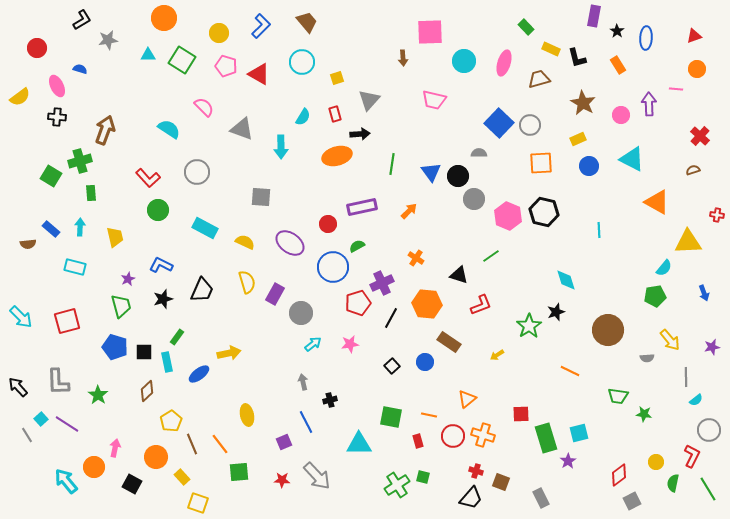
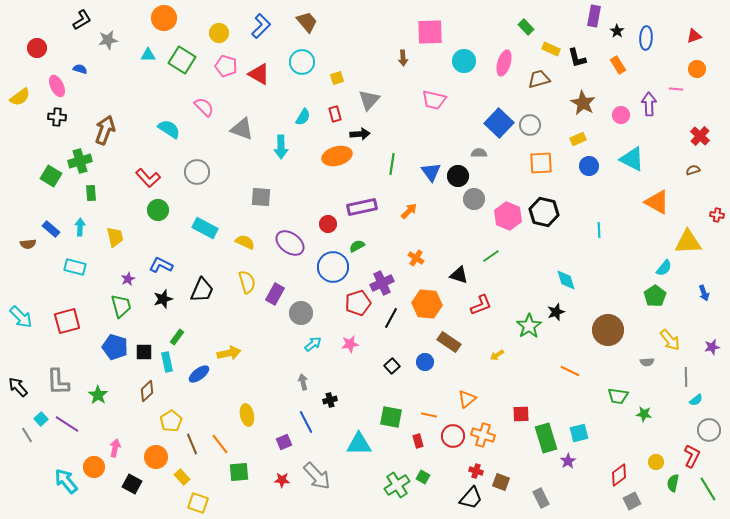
green pentagon at (655, 296): rotated 25 degrees counterclockwise
gray semicircle at (647, 358): moved 4 px down
green square at (423, 477): rotated 16 degrees clockwise
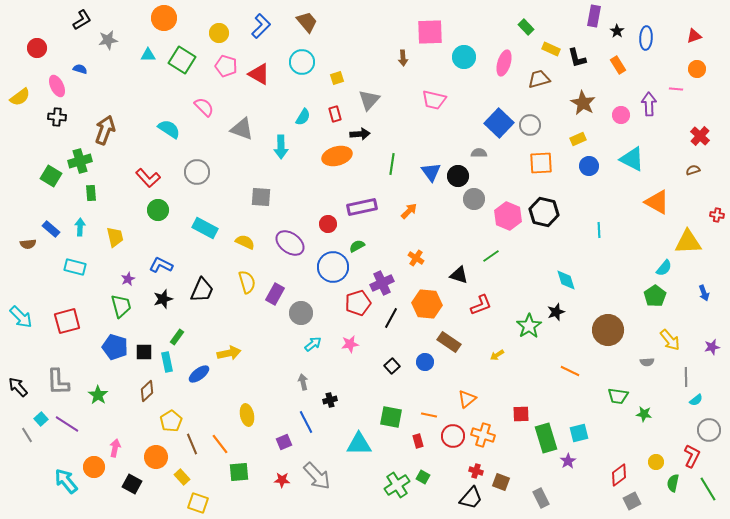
cyan circle at (464, 61): moved 4 px up
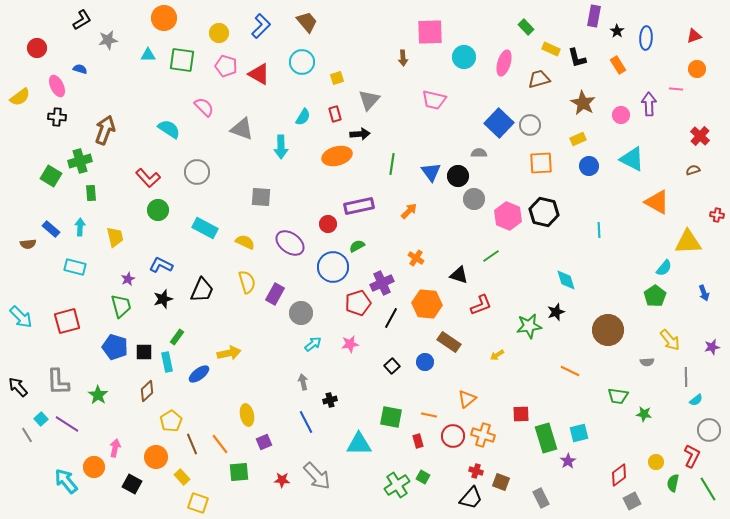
green square at (182, 60): rotated 24 degrees counterclockwise
purple rectangle at (362, 207): moved 3 px left, 1 px up
green star at (529, 326): rotated 25 degrees clockwise
purple square at (284, 442): moved 20 px left
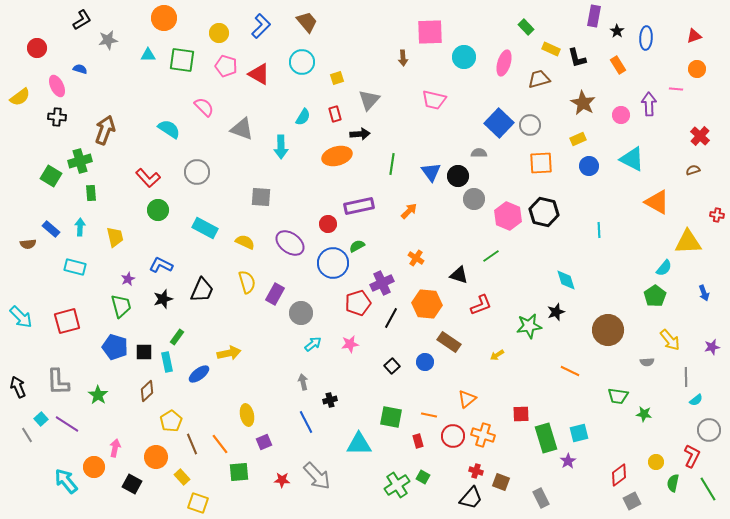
blue circle at (333, 267): moved 4 px up
black arrow at (18, 387): rotated 20 degrees clockwise
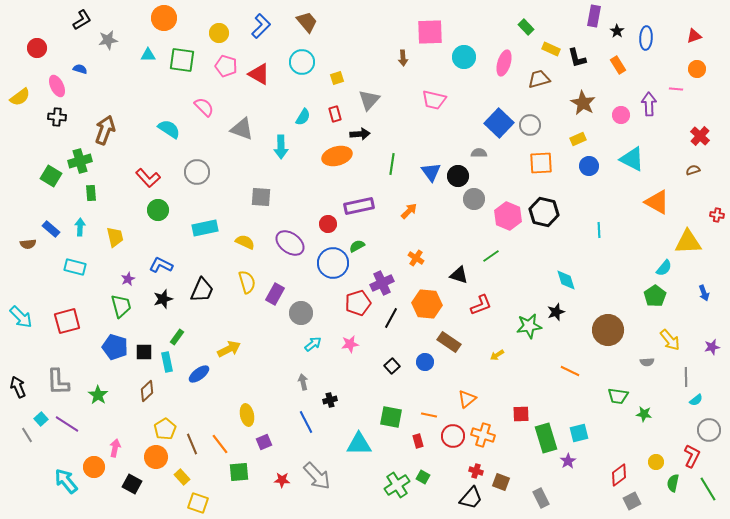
cyan rectangle at (205, 228): rotated 40 degrees counterclockwise
yellow arrow at (229, 353): moved 4 px up; rotated 15 degrees counterclockwise
yellow pentagon at (171, 421): moved 6 px left, 8 px down
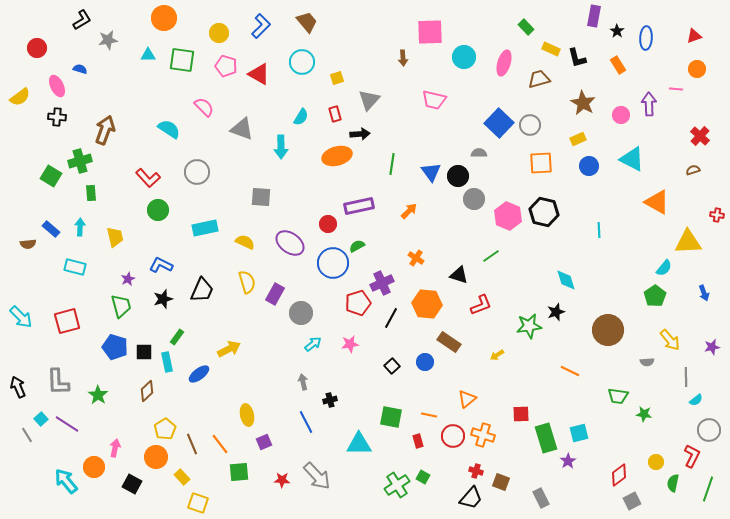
cyan semicircle at (303, 117): moved 2 px left
green line at (708, 489): rotated 50 degrees clockwise
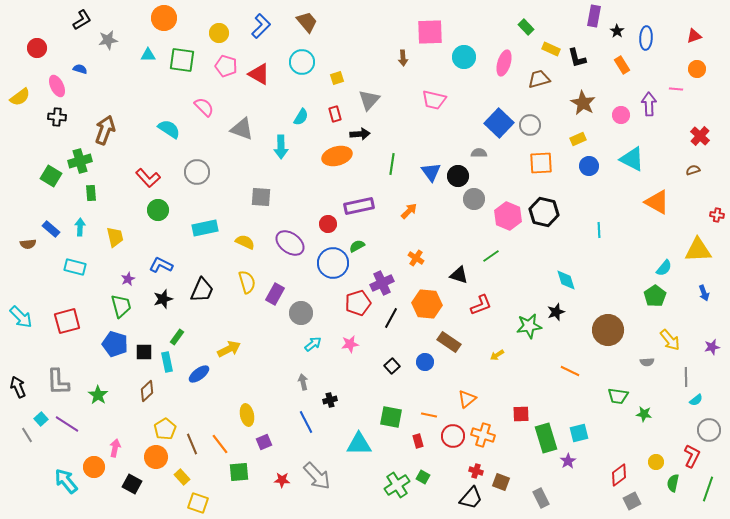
orange rectangle at (618, 65): moved 4 px right
yellow triangle at (688, 242): moved 10 px right, 8 px down
blue pentagon at (115, 347): moved 3 px up
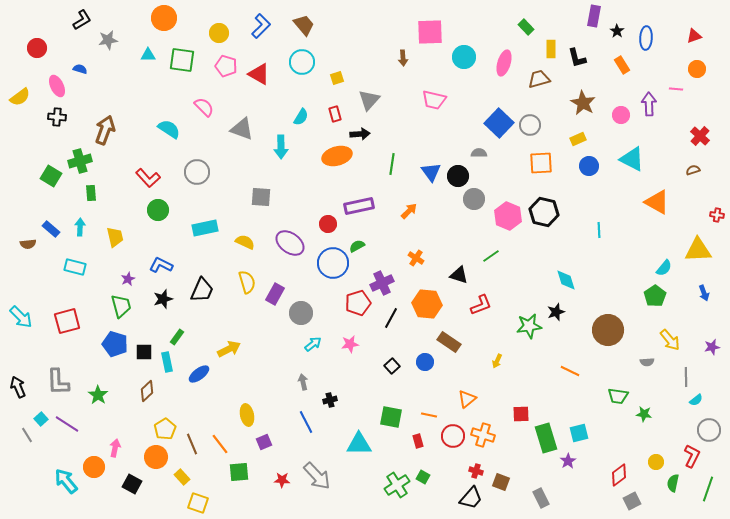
brown trapezoid at (307, 22): moved 3 px left, 3 px down
yellow rectangle at (551, 49): rotated 66 degrees clockwise
yellow arrow at (497, 355): moved 6 px down; rotated 32 degrees counterclockwise
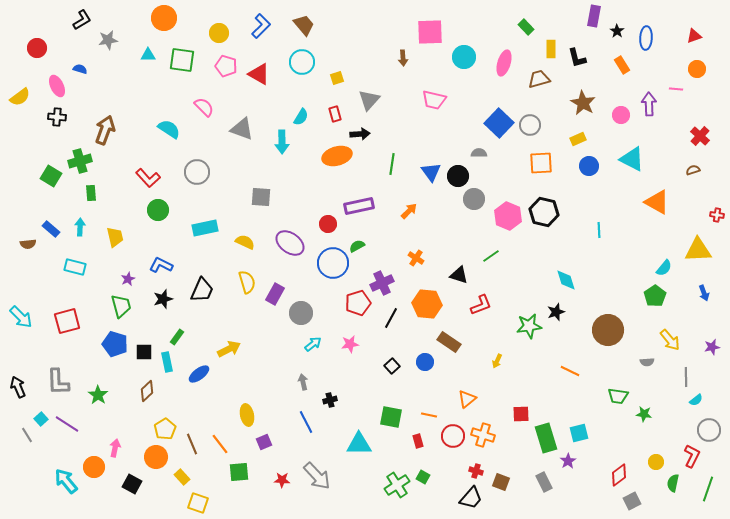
cyan arrow at (281, 147): moved 1 px right, 5 px up
gray rectangle at (541, 498): moved 3 px right, 16 px up
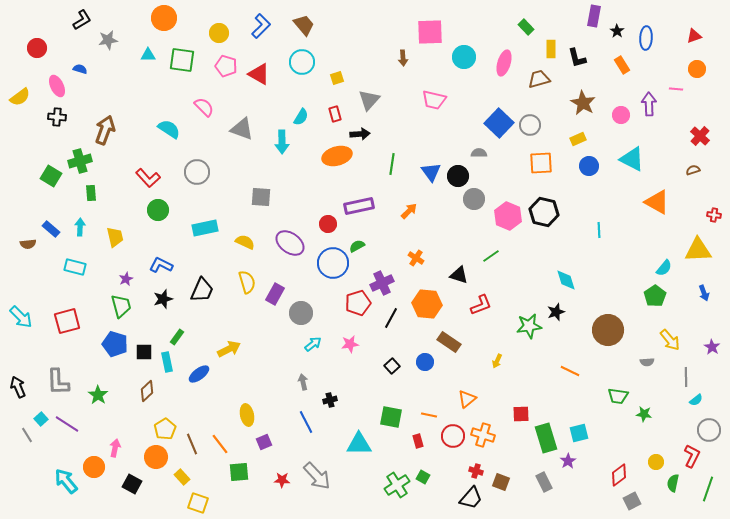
red cross at (717, 215): moved 3 px left
purple star at (128, 279): moved 2 px left
purple star at (712, 347): rotated 28 degrees counterclockwise
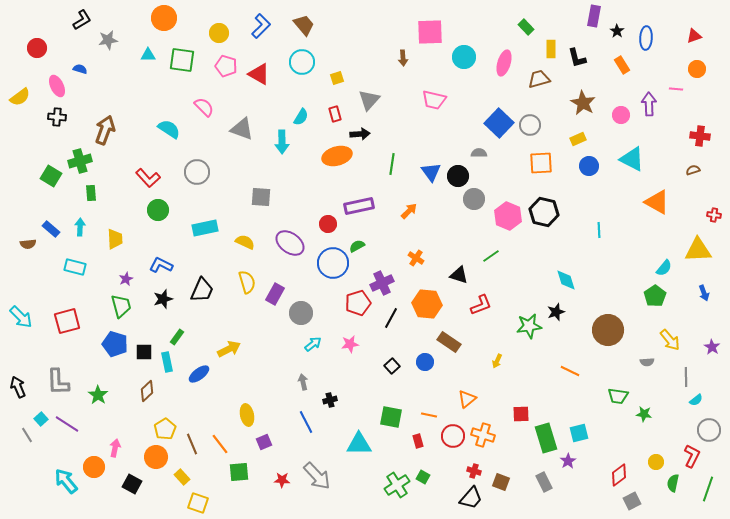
red cross at (700, 136): rotated 36 degrees counterclockwise
yellow trapezoid at (115, 237): moved 2 px down; rotated 10 degrees clockwise
red cross at (476, 471): moved 2 px left
